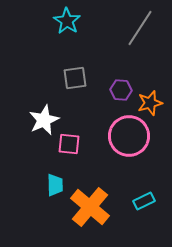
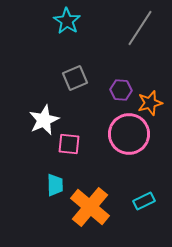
gray square: rotated 15 degrees counterclockwise
pink circle: moved 2 px up
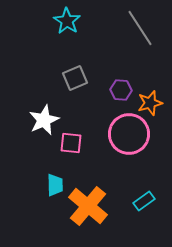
gray line: rotated 66 degrees counterclockwise
pink square: moved 2 px right, 1 px up
cyan rectangle: rotated 10 degrees counterclockwise
orange cross: moved 2 px left, 1 px up
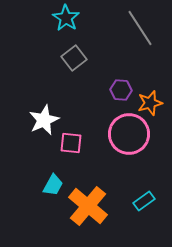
cyan star: moved 1 px left, 3 px up
gray square: moved 1 px left, 20 px up; rotated 15 degrees counterclockwise
cyan trapezoid: moved 2 px left; rotated 30 degrees clockwise
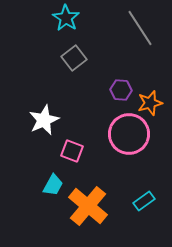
pink square: moved 1 px right, 8 px down; rotated 15 degrees clockwise
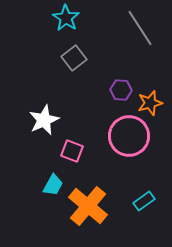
pink circle: moved 2 px down
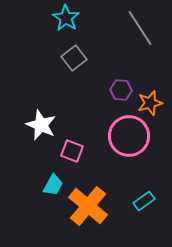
white star: moved 3 px left, 5 px down; rotated 24 degrees counterclockwise
